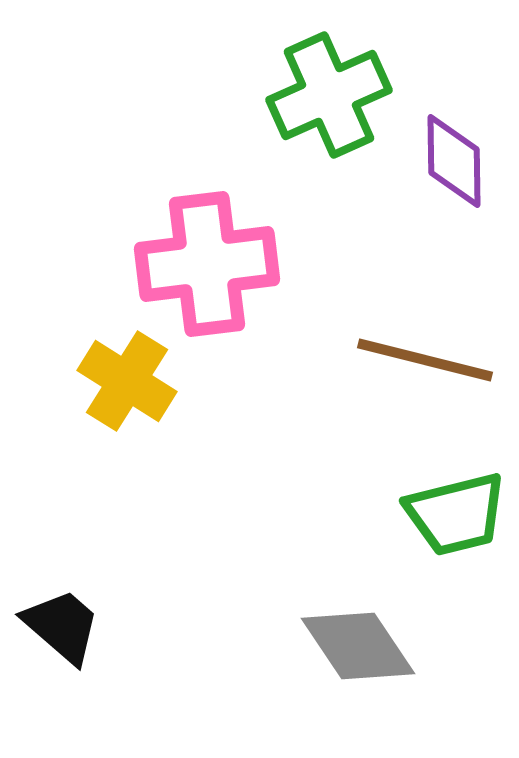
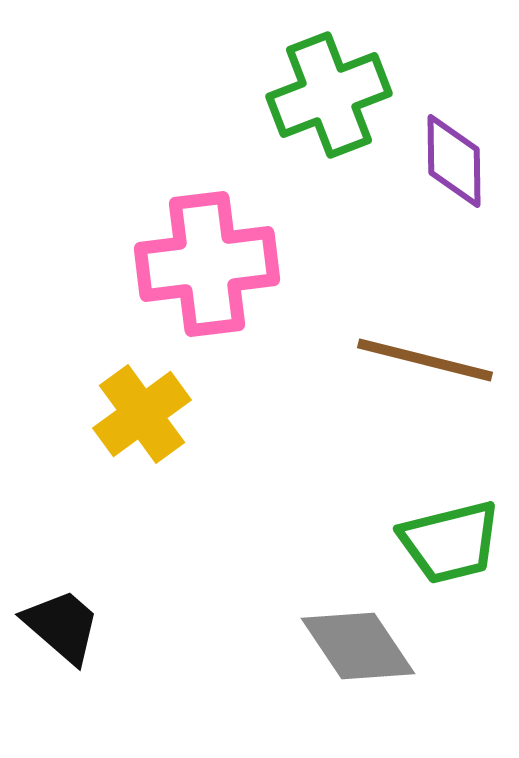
green cross: rotated 3 degrees clockwise
yellow cross: moved 15 px right, 33 px down; rotated 22 degrees clockwise
green trapezoid: moved 6 px left, 28 px down
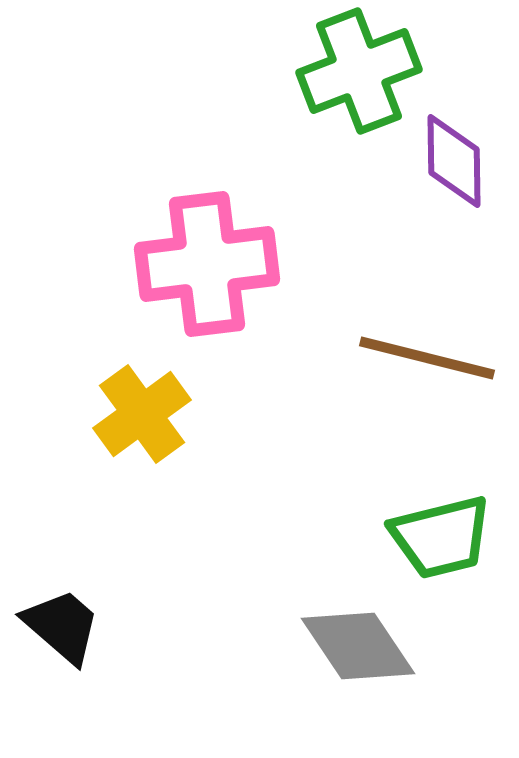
green cross: moved 30 px right, 24 px up
brown line: moved 2 px right, 2 px up
green trapezoid: moved 9 px left, 5 px up
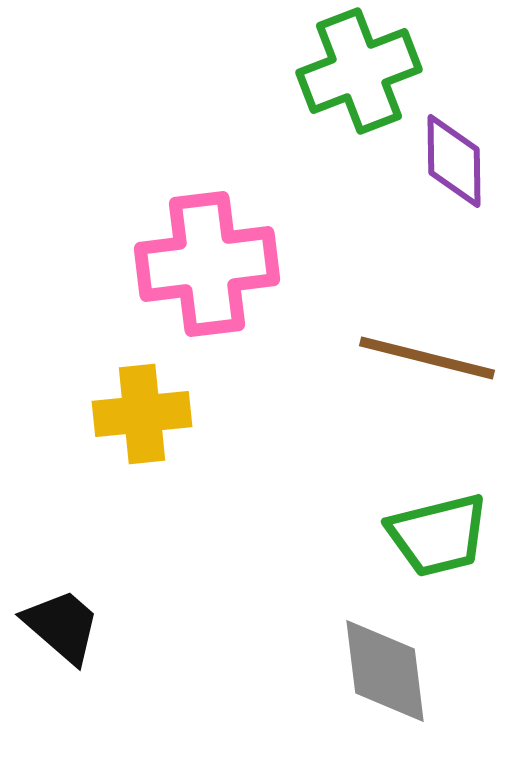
yellow cross: rotated 30 degrees clockwise
green trapezoid: moved 3 px left, 2 px up
gray diamond: moved 27 px right, 25 px down; rotated 27 degrees clockwise
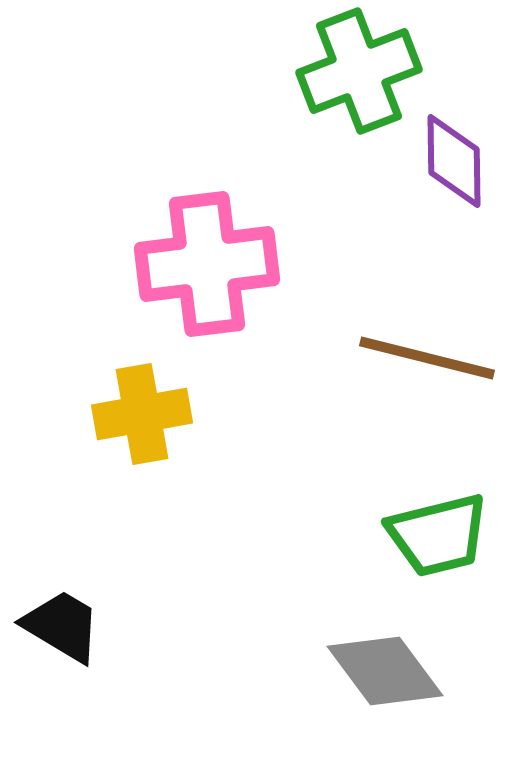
yellow cross: rotated 4 degrees counterclockwise
black trapezoid: rotated 10 degrees counterclockwise
gray diamond: rotated 30 degrees counterclockwise
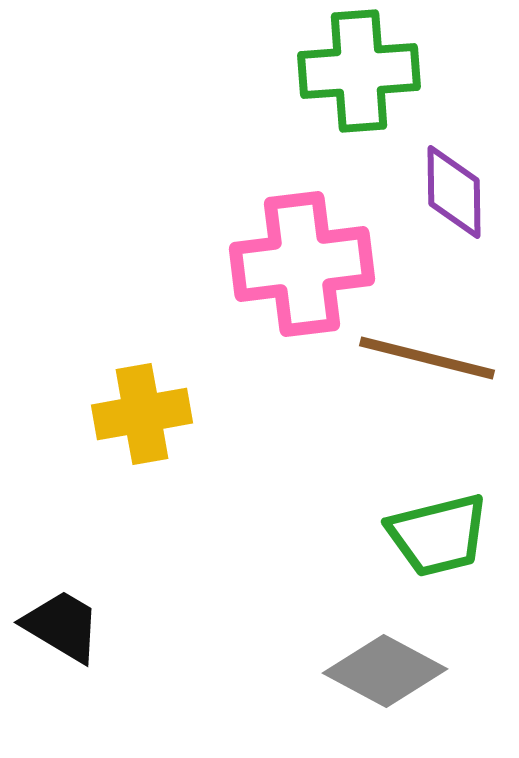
green cross: rotated 17 degrees clockwise
purple diamond: moved 31 px down
pink cross: moved 95 px right
gray diamond: rotated 25 degrees counterclockwise
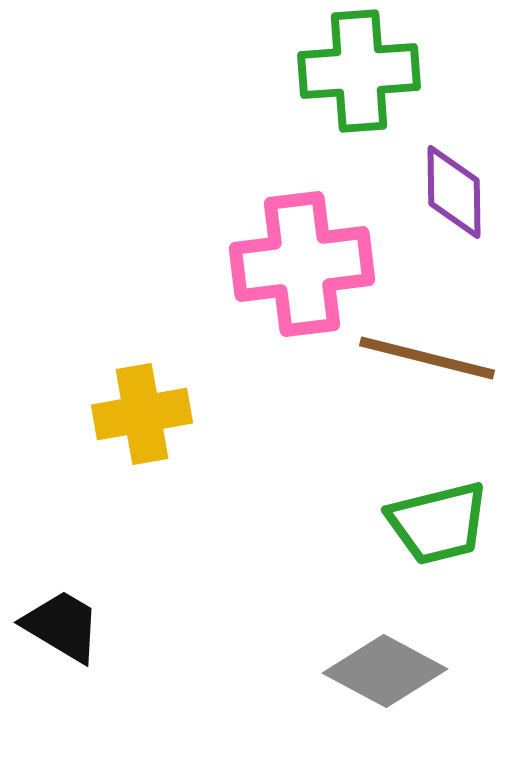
green trapezoid: moved 12 px up
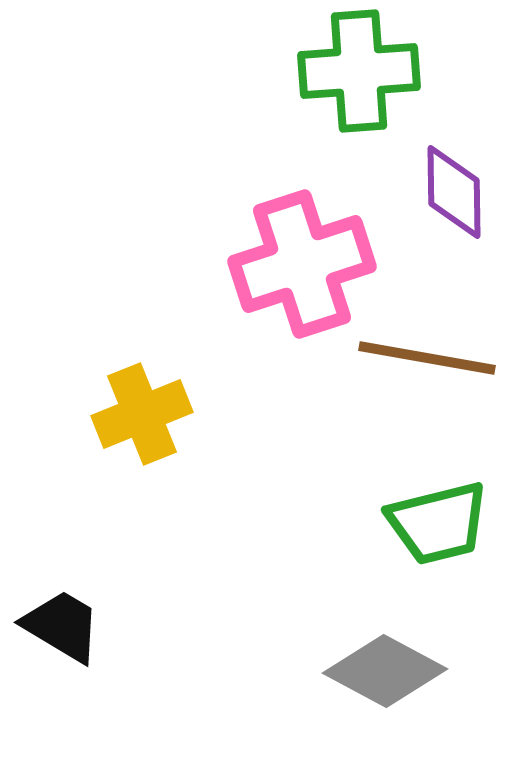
pink cross: rotated 11 degrees counterclockwise
brown line: rotated 4 degrees counterclockwise
yellow cross: rotated 12 degrees counterclockwise
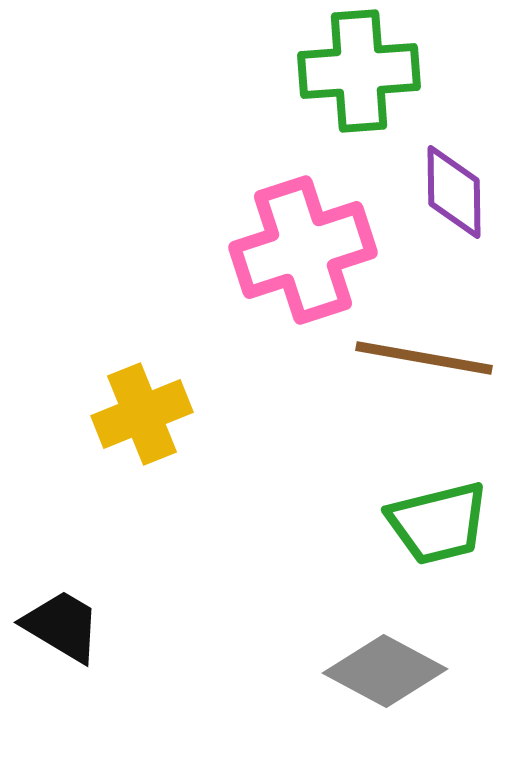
pink cross: moved 1 px right, 14 px up
brown line: moved 3 px left
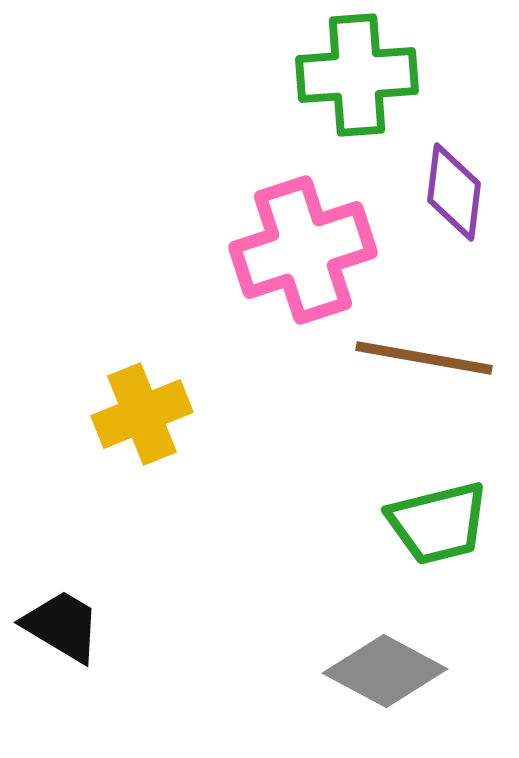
green cross: moved 2 px left, 4 px down
purple diamond: rotated 8 degrees clockwise
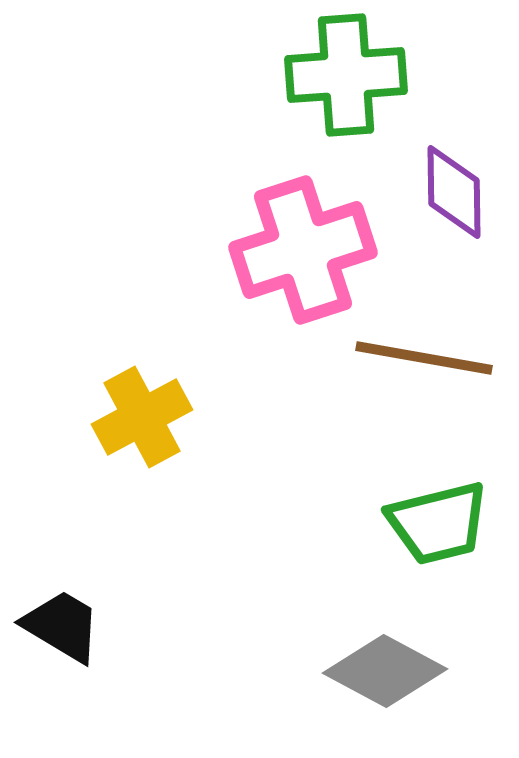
green cross: moved 11 px left
purple diamond: rotated 8 degrees counterclockwise
yellow cross: moved 3 px down; rotated 6 degrees counterclockwise
